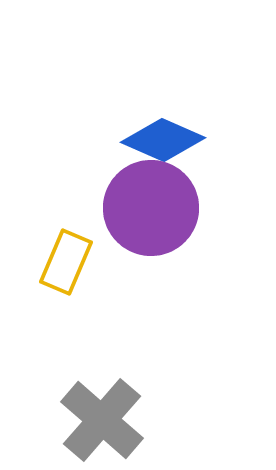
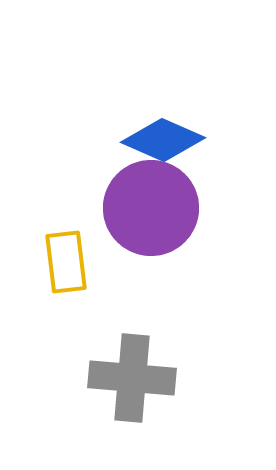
yellow rectangle: rotated 30 degrees counterclockwise
gray cross: moved 30 px right, 42 px up; rotated 36 degrees counterclockwise
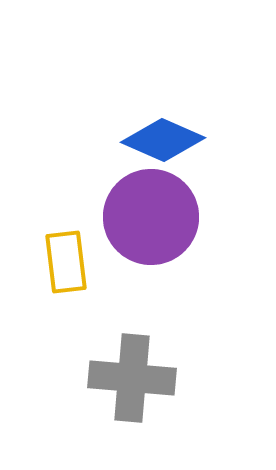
purple circle: moved 9 px down
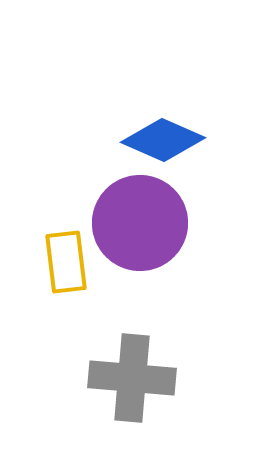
purple circle: moved 11 px left, 6 px down
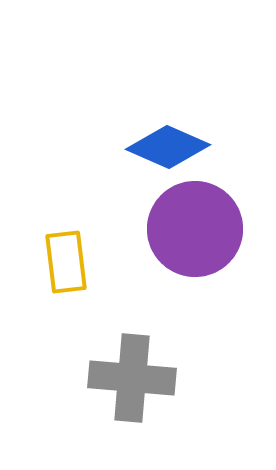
blue diamond: moved 5 px right, 7 px down
purple circle: moved 55 px right, 6 px down
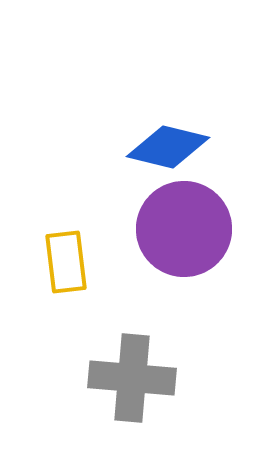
blue diamond: rotated 10 degrees counterclockwise
purple circle: moved 11 px left
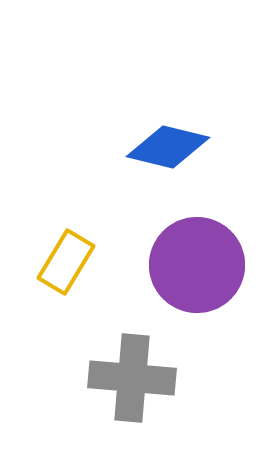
purple circle: moved 13 px right, 36 px down
yellow rectangle: rotated 38 degrees clockwise
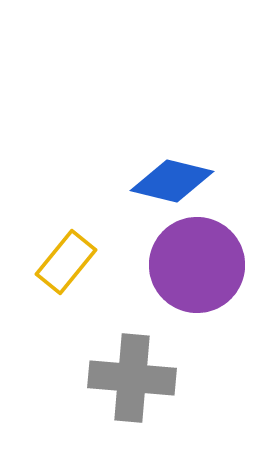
blue diamond: moved 4 px right, 34 px down
yellow rectangle: rotated 8 degrees clockwise
